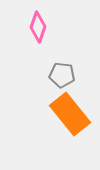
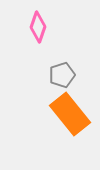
gray pentagon: rotated 25 degrees counterclockwise
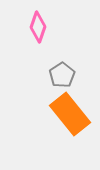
gray pentagon: rotated 15 degrees counterclockwise
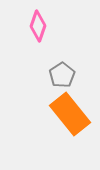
pink diamond: moved 1 px up
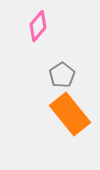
pink diamond: rotated 20 degrees clockwise
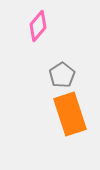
orange rectangle: rotated 21 degrees clockwise
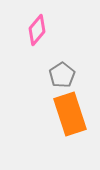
pink diamond: moved 1 px left, 4 px down
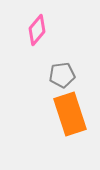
gray pentagon: rotated 25 degrees clockwise
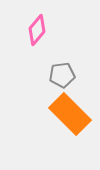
orange rectangle: rotated 27 degrees counterclockwise
